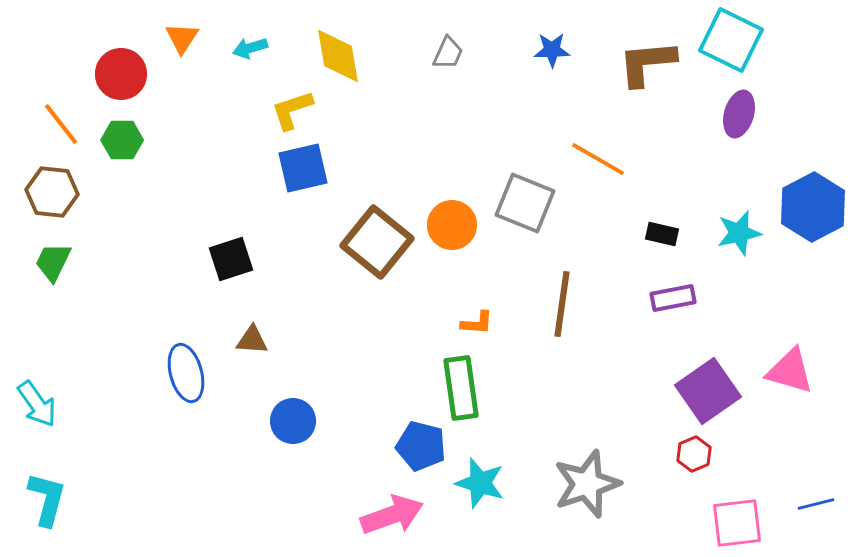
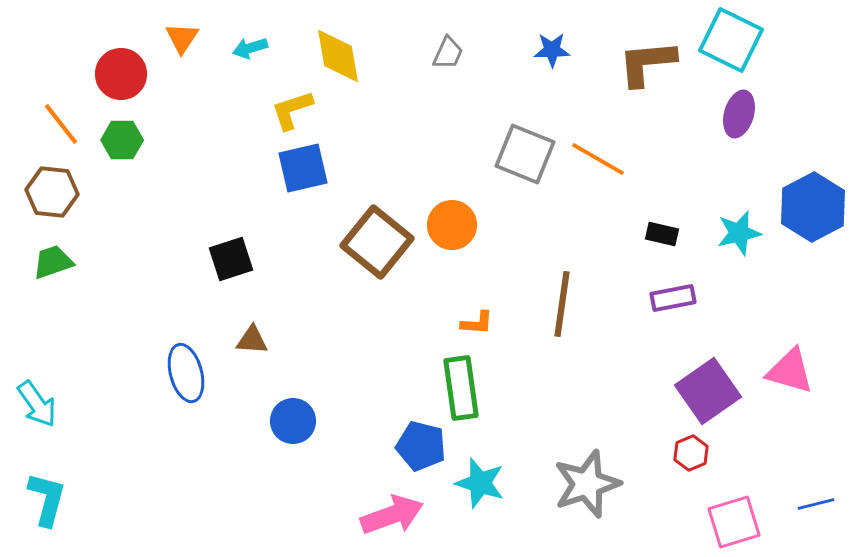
gray square at (525, 203): moved 49 px up
green trapezoid at (53, 262): rotated 45 degrees clockwise
red hexagon at (694, 454): moved 3 px left, 1 px up
pink square at (737, 523): moved 3 px left, 1 px up; rotated 10 degrees counterclockwise
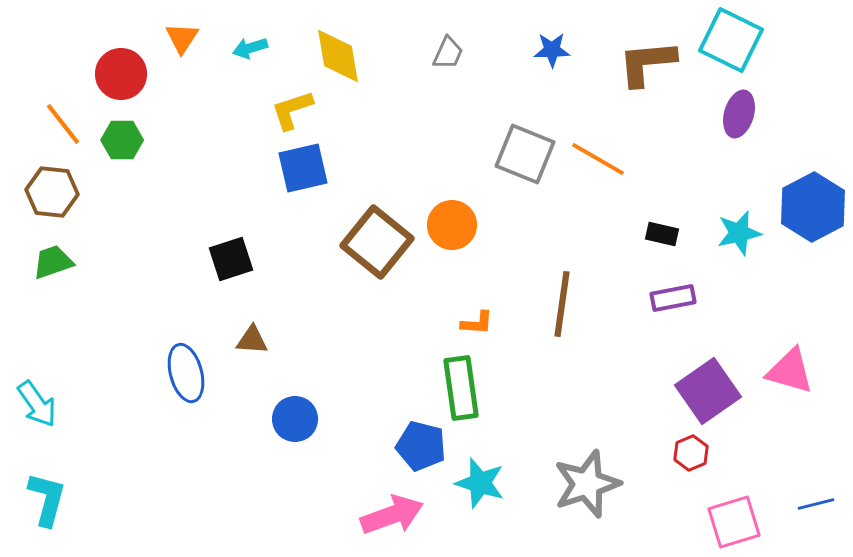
orange line at (61, 124): moved 2 px right
blue circle at (293, 421): moved 2 px right, 2 px up
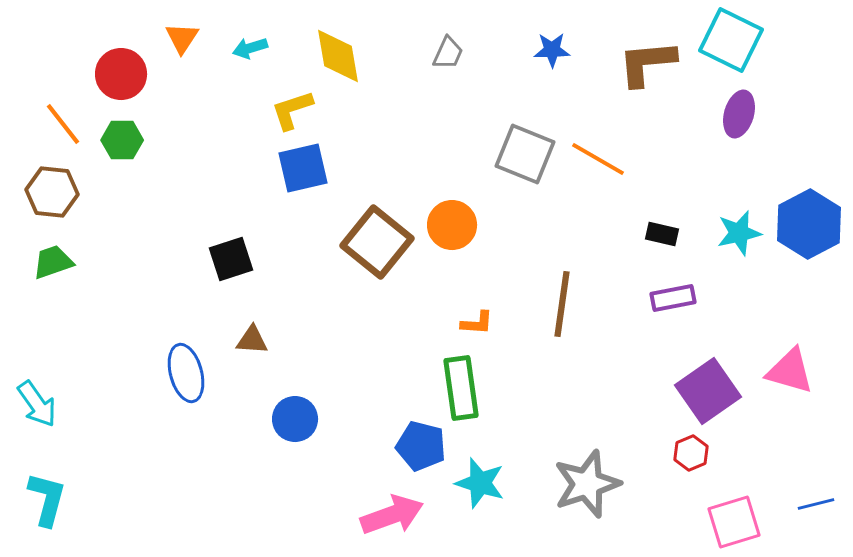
blue hexagon at (813, 207): moved 4 px left, 17 px down
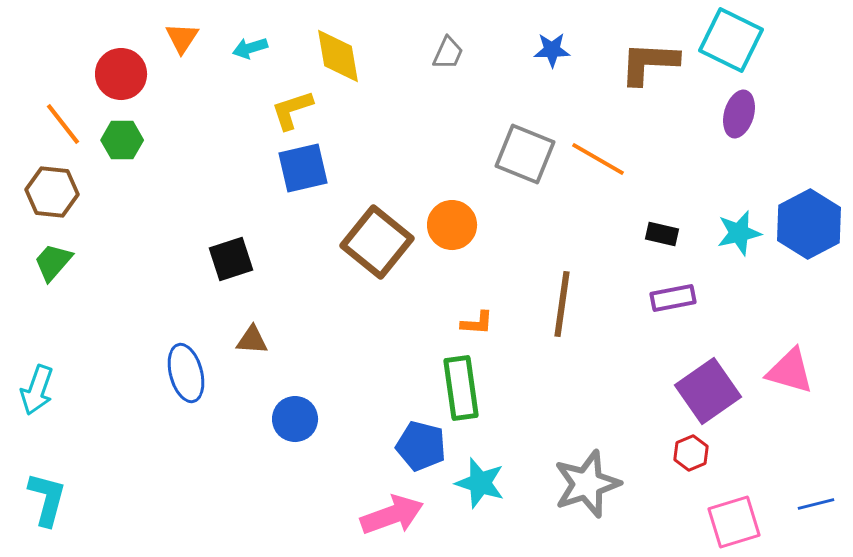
brown L-shape at (647, 63): moved 2 px right; rotated 8 degrees clockwise
green trapezoid at (53, 262): rotated 30 degrees counterclockwise
cyan arrow at (37, 404): moved 14 px up; rotated 54 degrees clockwise
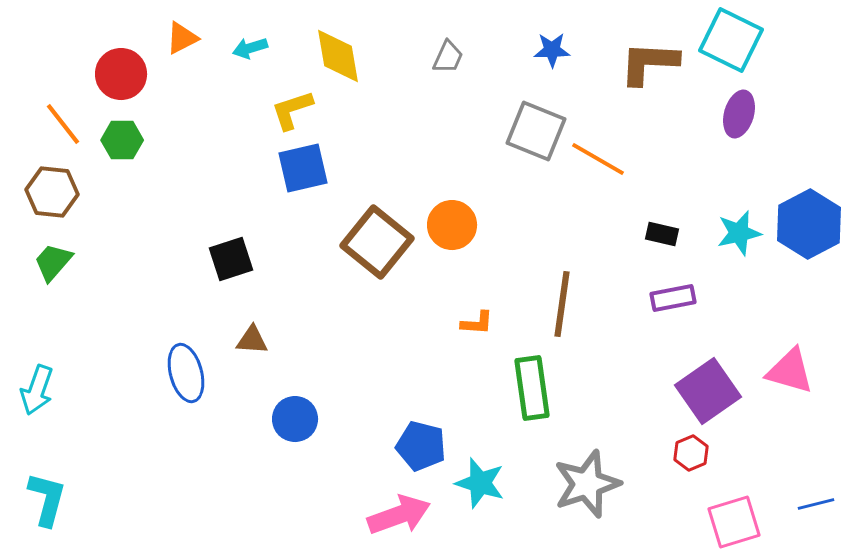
orange triangle at (182, 38): rotated 30 degrees clockwise
gray trapezoid at (448, 53): moved 4 px down
gray square at (525, 154): moved 11 px right, 23 px up
green rectangle at (461, 388): moved 71 px right
pink arrow at (392, 515): moved 7 px right
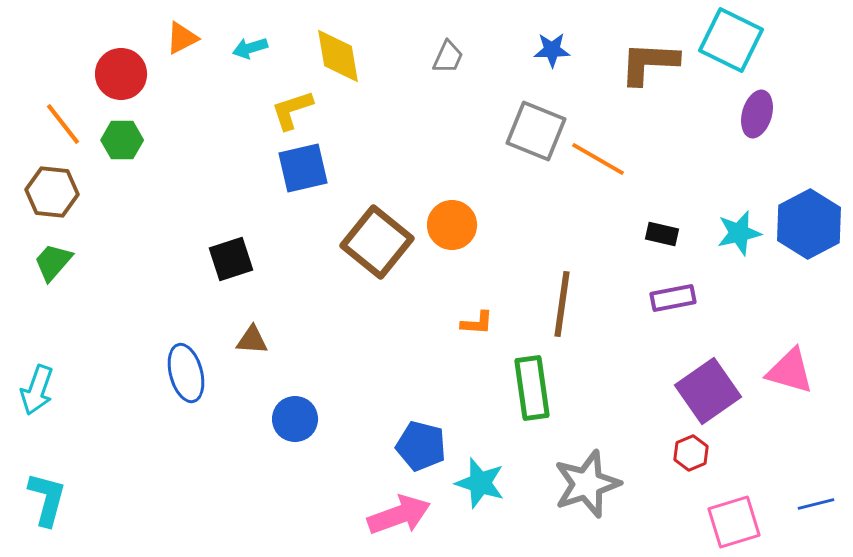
purple ellipse at (739, 114): moved 18 px right
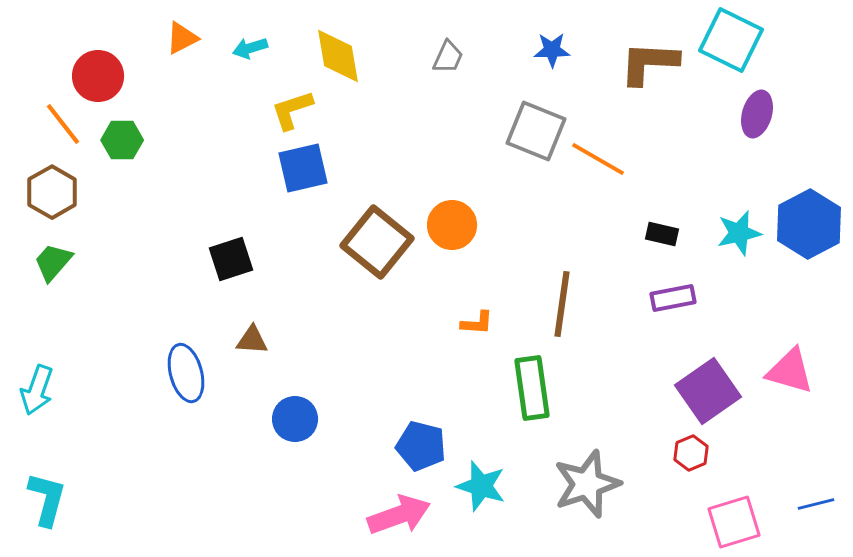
red circle at (121, 74): moved 23 px left, 2 px down
brown hexagon at (52, 192): rotated 24 degrees clockwise
cyan star at (480, 483): moved 1 px right, 3 px down
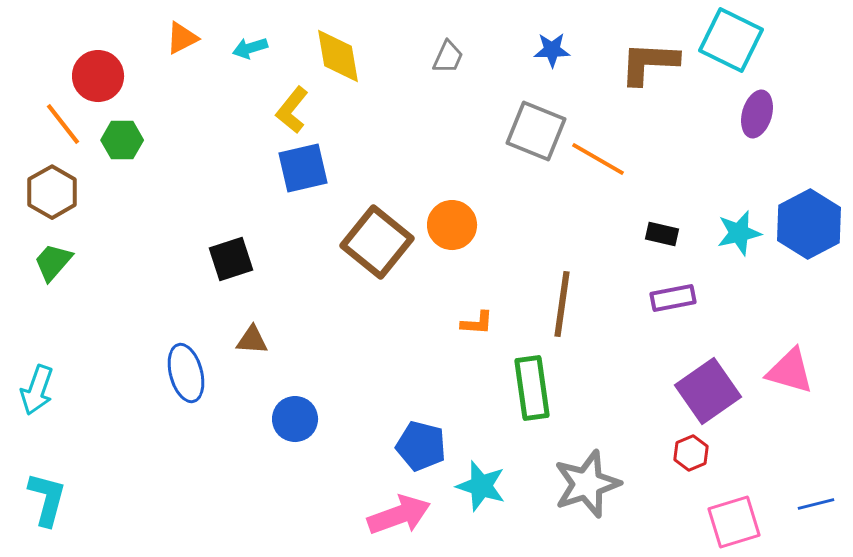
yellow L-shape at (292, 110): rotated 33 degrees counterclockwise
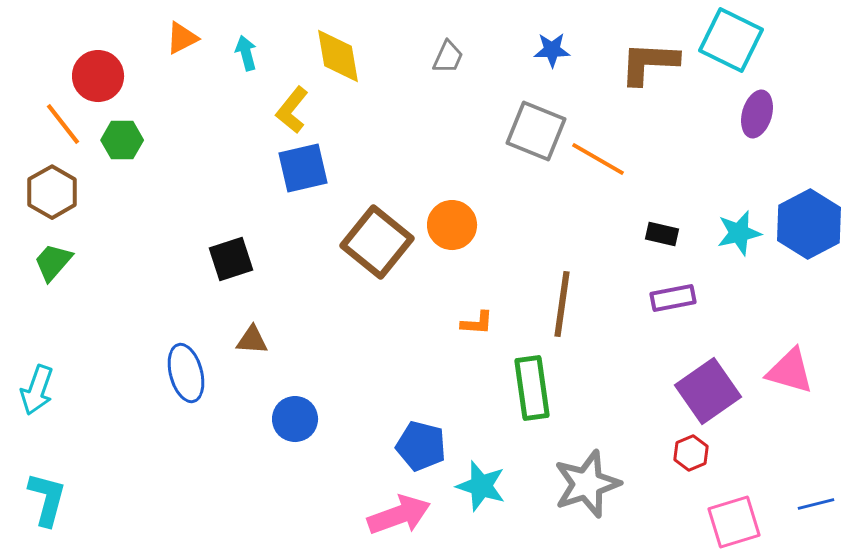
cyan arrow at (250, 48): moved 4 px left, 5 px down; rotated 92 degrees clockwise
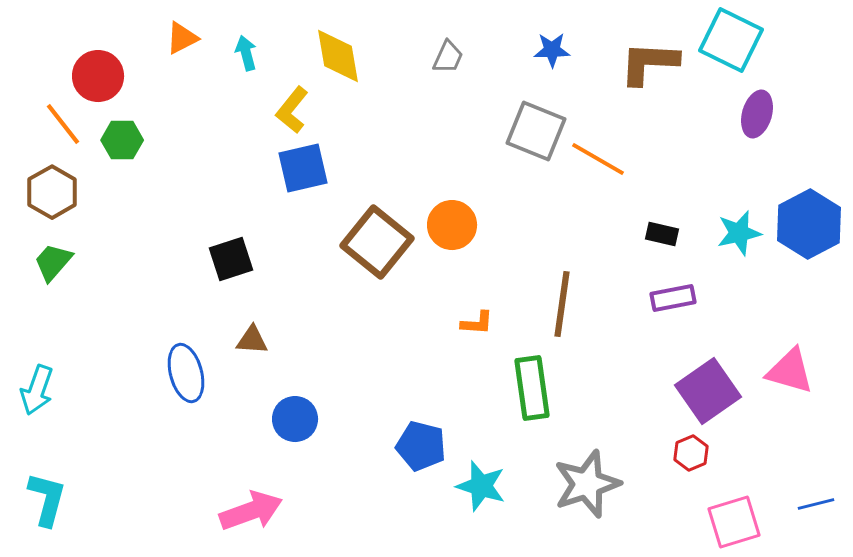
pink arrow at (399, 515): moved 148 px left, 4 px up
